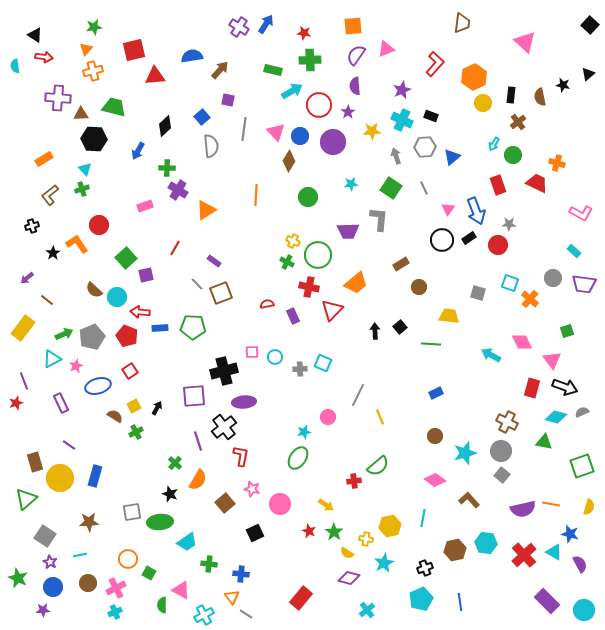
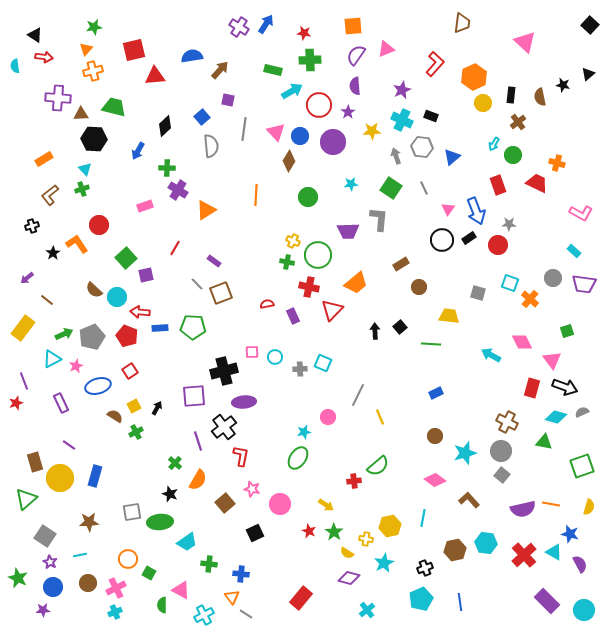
gray hexagon at (425, 147): moved 3 px left; rotated 10 degrees clockwise
green cross at (287, 262): rotated 16 degrees counterclockwise
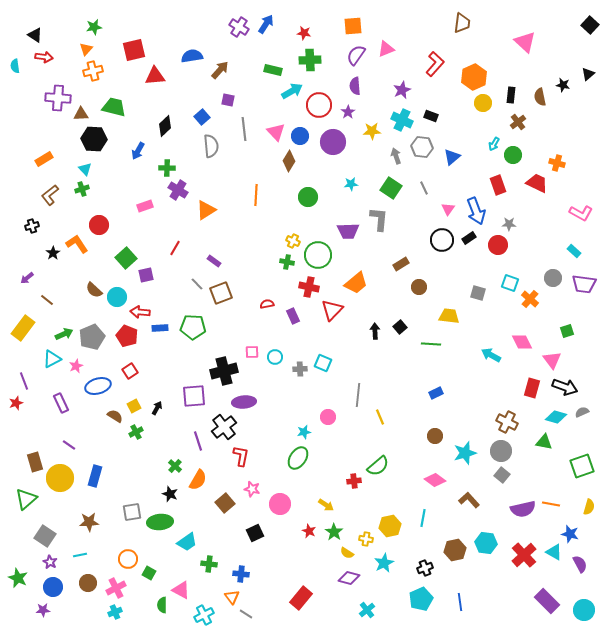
gray line at (244, 129): rotated 15 degrees counterclockwise
gray line at (358, 395): rotated 20 degrees counterclockwise
green cross at (175, 463): moved 3 px down
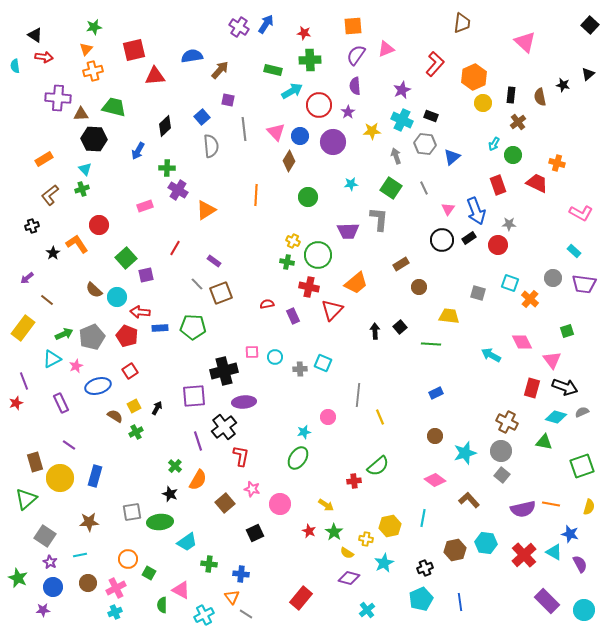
gray hexagon at (422, 147): moved 3 px right, 3 px up
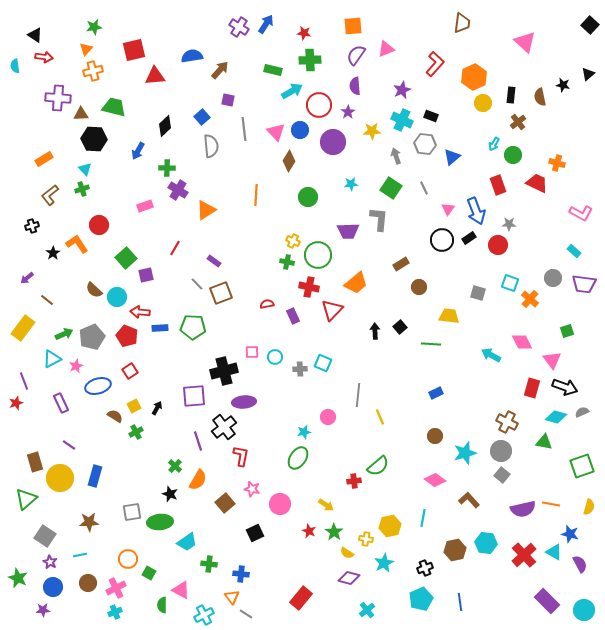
blue circle at (300, 136): moved 6 px up
